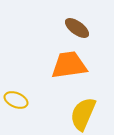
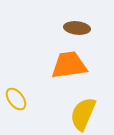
brown ellipse: rotated 30 degrees counterclockwise
yellow ellipse: moved 1 px up; rotated 30 degrees clockwise
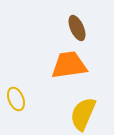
brown ellipse: rotated 60 degrees clockwise
yellow ellipse: rotated 15 degrees clockwise
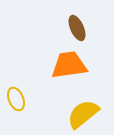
yellow semicircle: rotated 28 degrees clockwise
